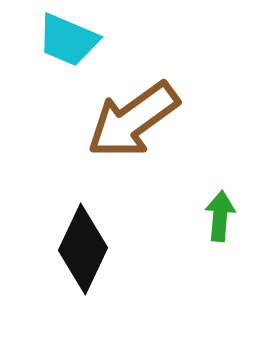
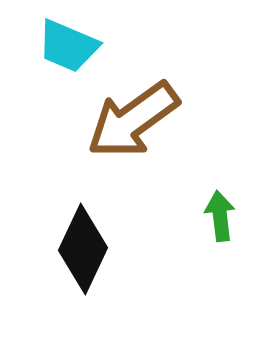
cyan trapezoid: moved 6 px down
green arrow: rotated 12 degrees counterclockwise
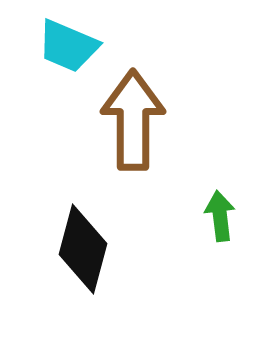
brown arrow: rotated 126 degrees clockwise
black diamond: rotated 10 degrees counterclockwise
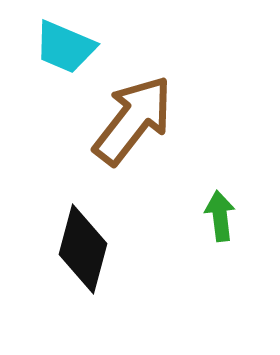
cyan trapezoid: moved 3 px left, 1 px down
brown arrow: rotated 38 degrees clockwise
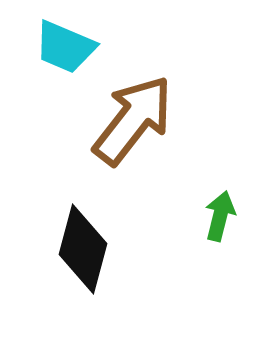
green arrow: rotated 21 degrees clockwise
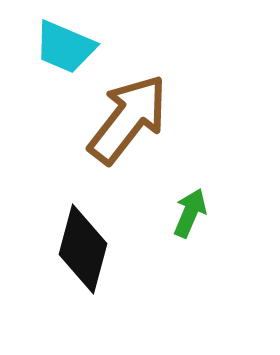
brown arrow: moved 5 px left, 1 px up
green arrow: moved 30 px left, 3 px up; rotated 9 degrees clockwise
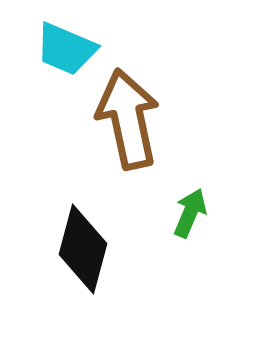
cyan trapezoid: moved 1 px right, 2 px down
brown arrow: rotated 50 degrees counterclockwise
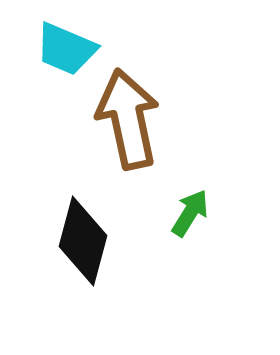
green arrow: rotated 9 degrees clockwise
black diamond: moved 8 px up
